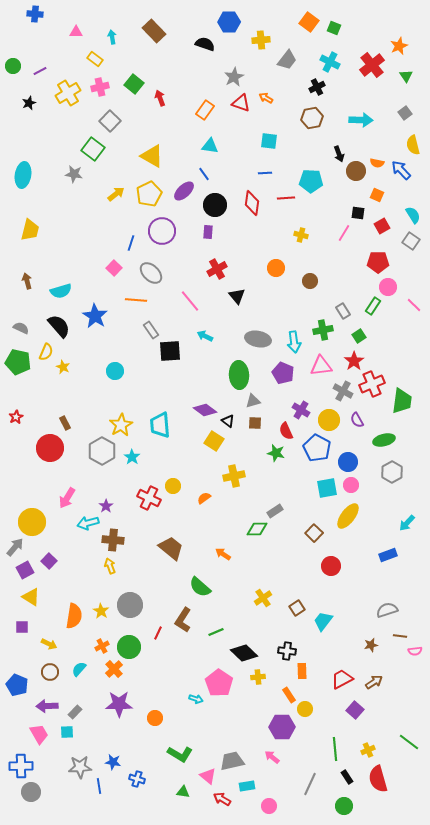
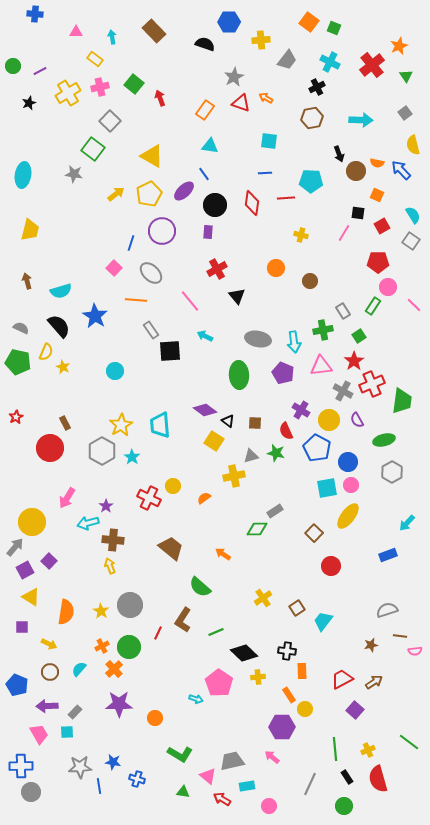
gray triangle at (253, 401): moved 2 px left, 55 px down
orange semicircle at (74, 616): moved 8 px left, 4 px up
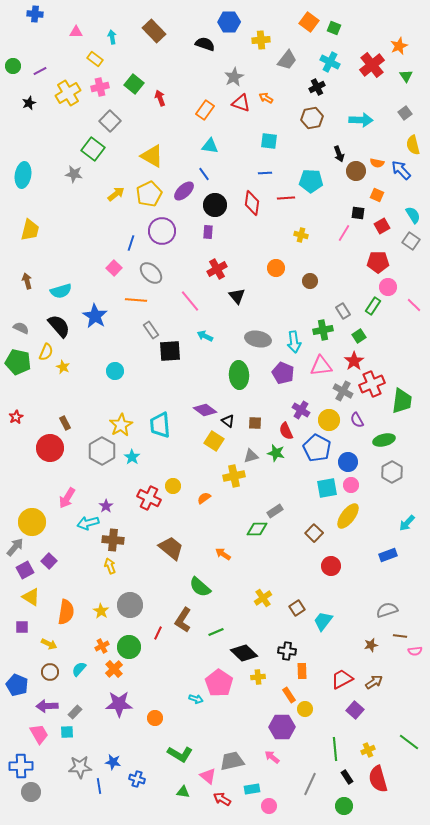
cyan rectangle at (247, 786): moved 5 px right, 3 px down
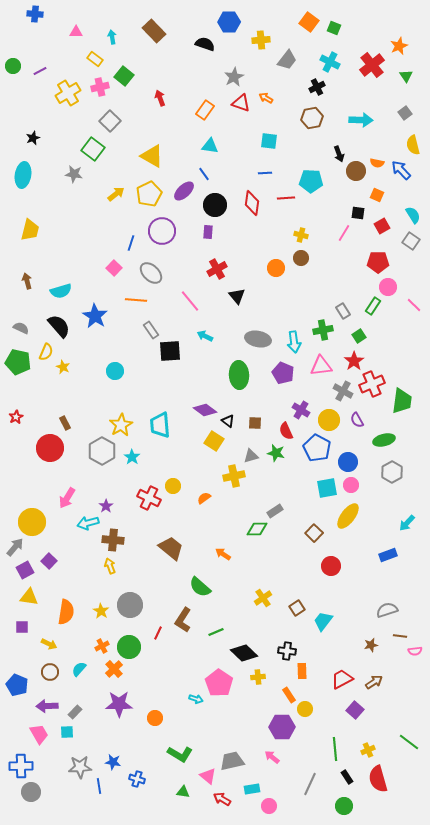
green square at (134, 84): moved 10 px left, 8 px up
black star at (29, 103): moved 4 px right, 35 px down
brown circle at (310, 281): moved 9 px left, 23 px up
yellow triangle at (31, 597): moved 2 px left; rotated 24 degrees counterclockwise
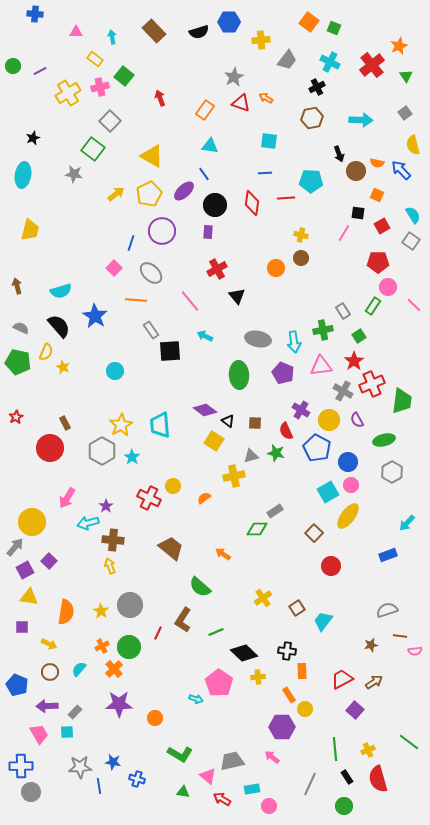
black semicircle at (205, 44): moved 6 px left, 12 px up; rotated 144 degrees clockwise
brown arrow at (27, 281): moved 10 px left, 5 px down
cyan square at (327, 488): moved 1 px right, 4 px down; rotated 20 degrees counterclockwise
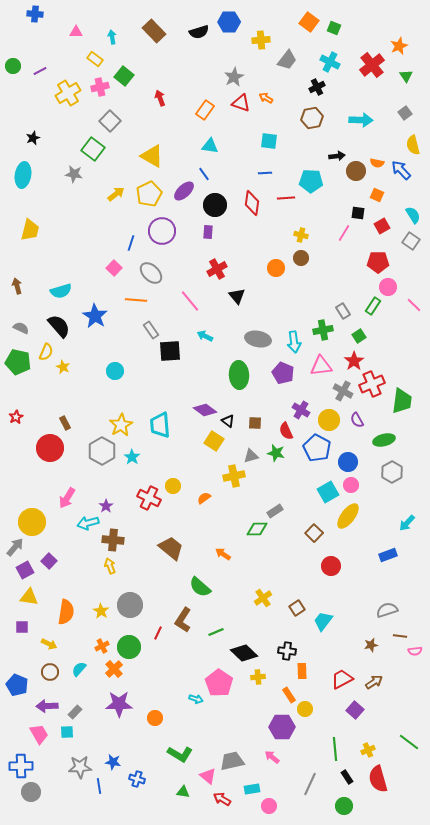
black arrow at (339, 154): moved 2 px left, 2 px down; rotated 77 degrees counterclockwise
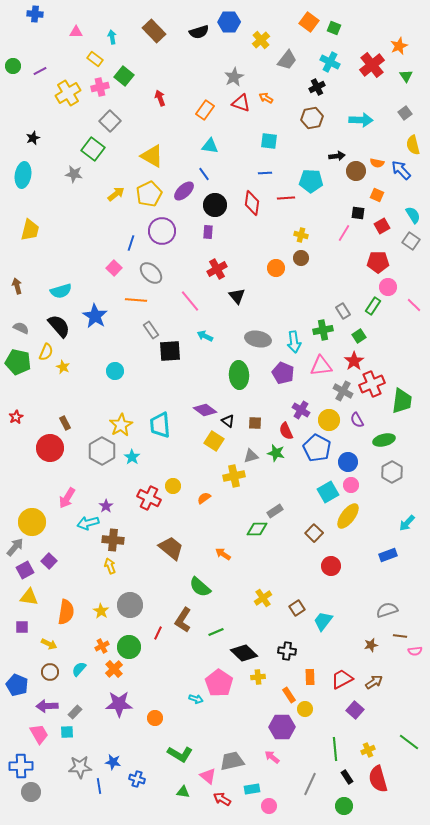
yellow cross at (261, 40): rotated 36 degrees counterclockwise
orange rectangle at (302, 671): moved 8 px right, 6 px down
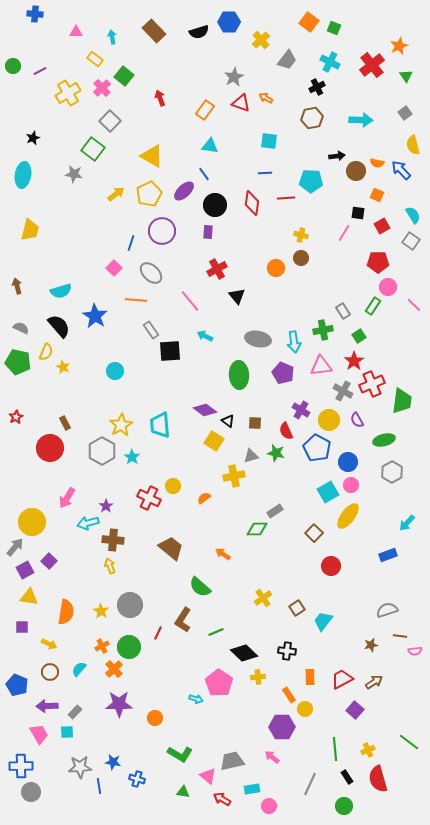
pink cross at (100, 87): moved 2 px right, 1 px down; rotated 30 degrees counterclockwise
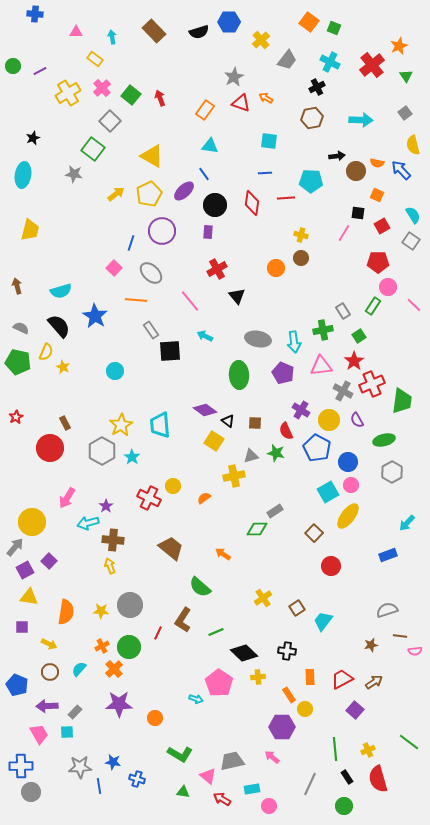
green square at (124, 76): moved 7 px right, 19 px down
yellow star at (101, 611): rotated 28 degrees counterclockwise
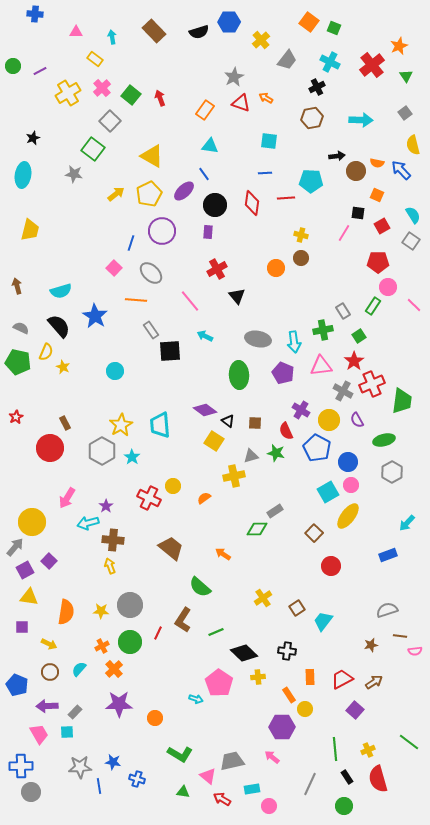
green circle at (129, 647): moved 1 px right, 5 px up
